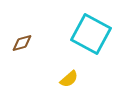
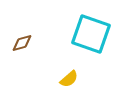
cyan square: rotated 9 degrees counterclockwise
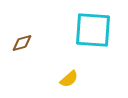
cyan square: moved 2 px right, 4 px up; rotated 15 degrees counterclockwise
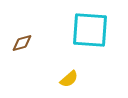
cyan square: moved 3 px left
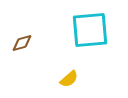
cyan square: rotated 9 degrees counterclockwise
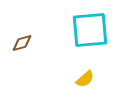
yellow semicircle: moved 16 px right
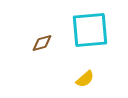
brown diamond: moved 20 px right
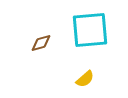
brown diamond: moved 1 px left
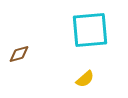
brown diamond: moved 22 px left, 11 px down
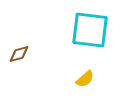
cyan square: rotated 12 degrees clockwise
